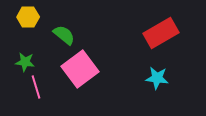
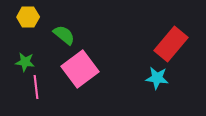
red rectangle: moved 10 px right, 11 px down; rotated 20 degrees counterclockwise
pink line: rotated 10 degrees clockwise
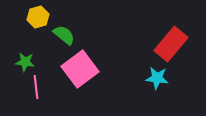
yellow hexagon: moved 10 px right; rotated 15 degrees counterclockwise
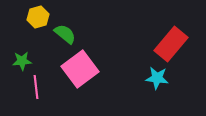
green semicircle: moved 1 px right, 1 px up
green star: moved 3 px left, 1 px up; rotated 12 degrees counterclockwise
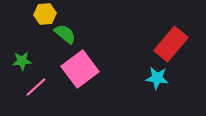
yellow hexagon: moved 7 px right, 3 px up; rotated 10 degrees clockwise
pink line: rotated 55 degrees clockwise
